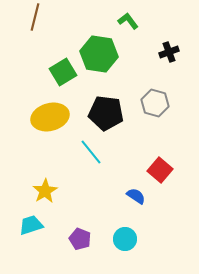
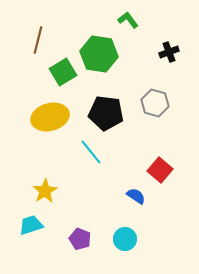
brown line: moved 3 px right, 23 px down
green L-shape: moved 1 px up
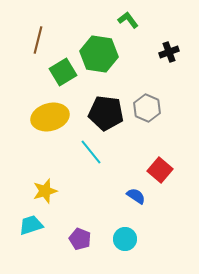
gray hexagon: moved 8 px left, 5 px down; rotated 8 degrees clockwise
yellow star: rotated 15 degrees clockwise
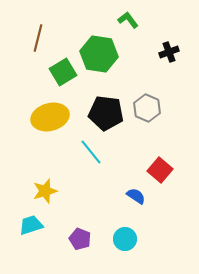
brown line: moved 2 px up
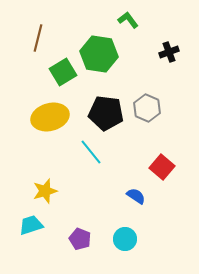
red square: moved 2 px right, 3 px up
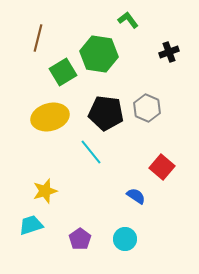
purple pentagon: rotated 15 degrees clockwise
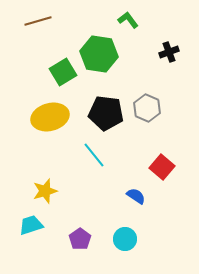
brown line: moved 17 px up; rotated 60 degrees clockwise
cyan line: moved 3 px right, 3 px down
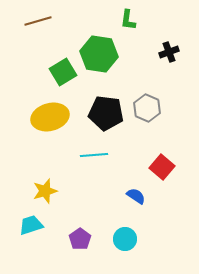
green L-shape: rotated 135 degrees counterclockwise
cyan line: rotated 56 degrees counterclockwise
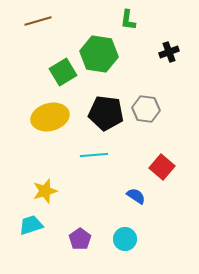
gray hexagon: moved 1 px left, 1 px down; rotated 16 degrees counterclockwise
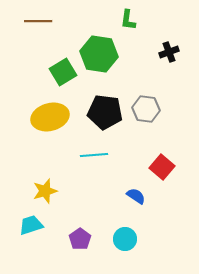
brown line: rotated 16 degrees clockwise
black pentagon: moved 1 px left, 1 px up
